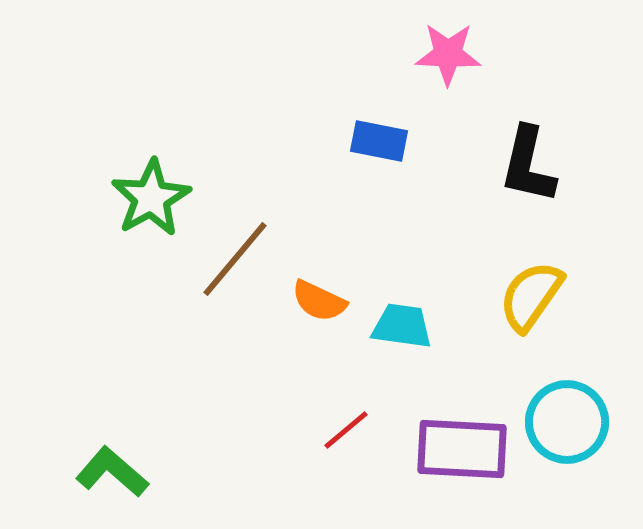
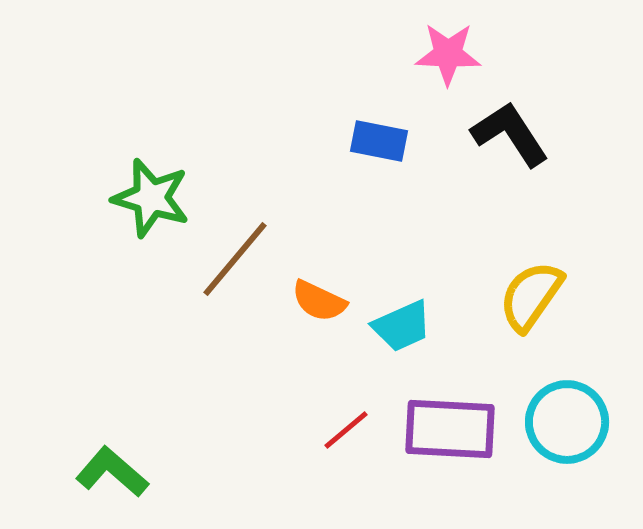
black L-shape: moved 18 px left, 31 px up; rotated 134 degrees clockwise
green star: rotated 26 degrees counterclockwise
cyan trapezoid: rotated 148 degrees clockwise
purple rectangle: moved 12 px left, 20 px up
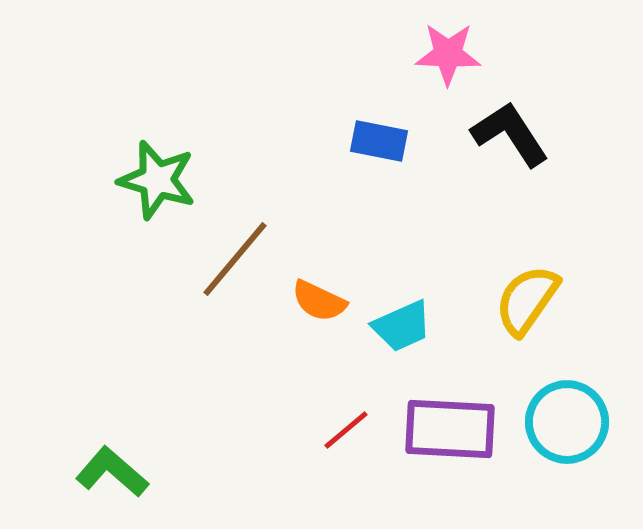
green star: moved 6 px right, 18 px up
yellow semicircle: moved 4 px left, 4 px down
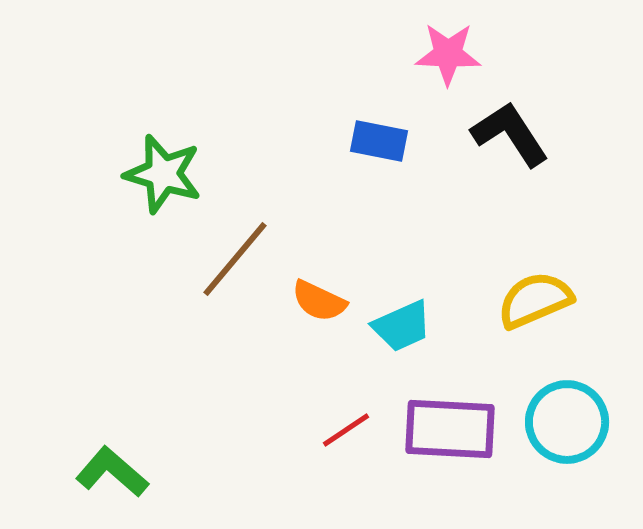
green star: moved 6 px right, 6 px up
yellow semicircle: moved 8 px right; rotated 32 degrees clockwise
red line: rotated 6 degrees clockwise
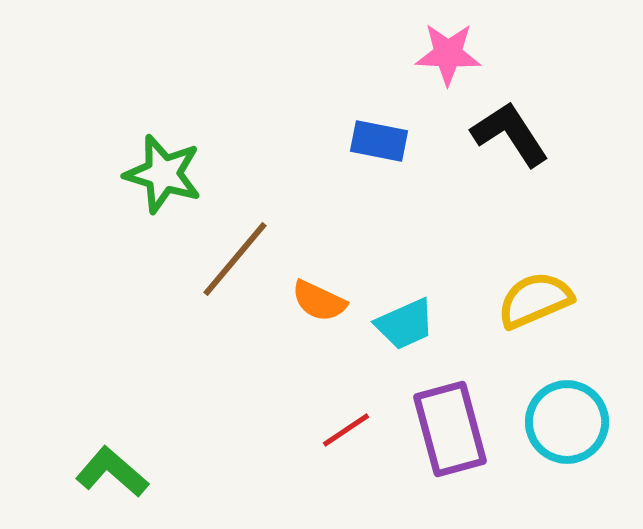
cyan trapezoid: moved 3 px right, 2 px up
purple rectangle: rotated 72 degrees clockwise
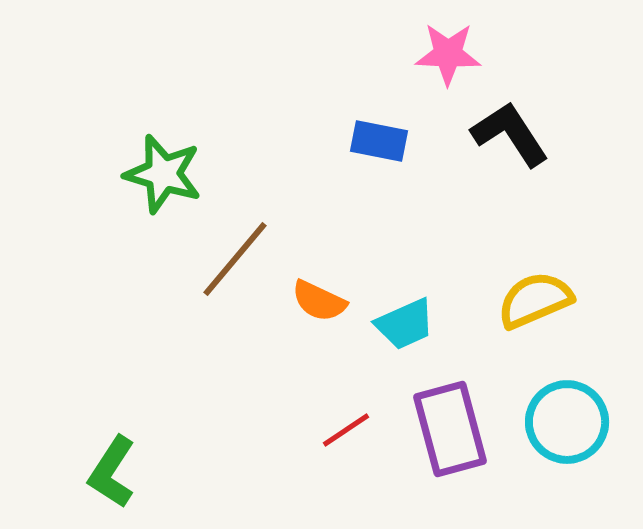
green L-shape: rotated 98 degrees counterclockwise
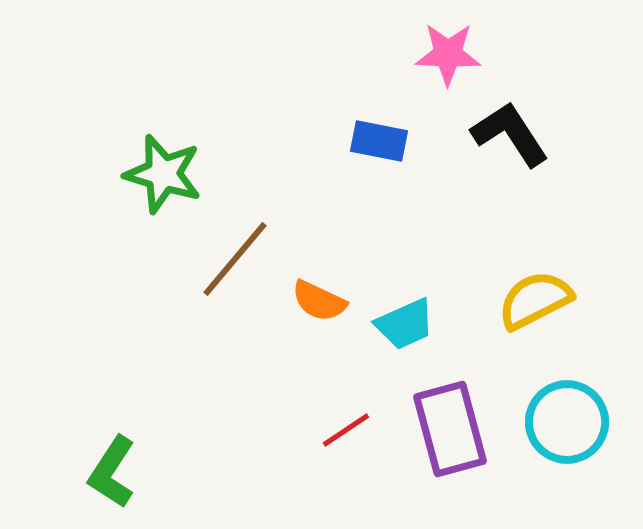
yellow semicircle: rotated 4 degrees counterclockwise
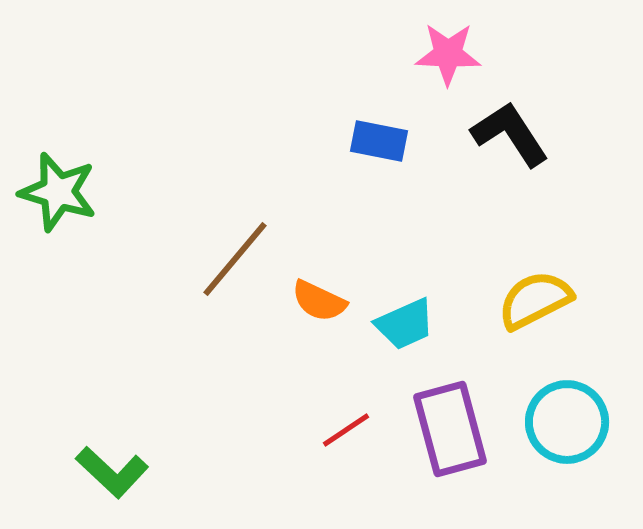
green star: moved 105 px left, 18 px down
green L-shape: rotated 80 degrees counterclockwise
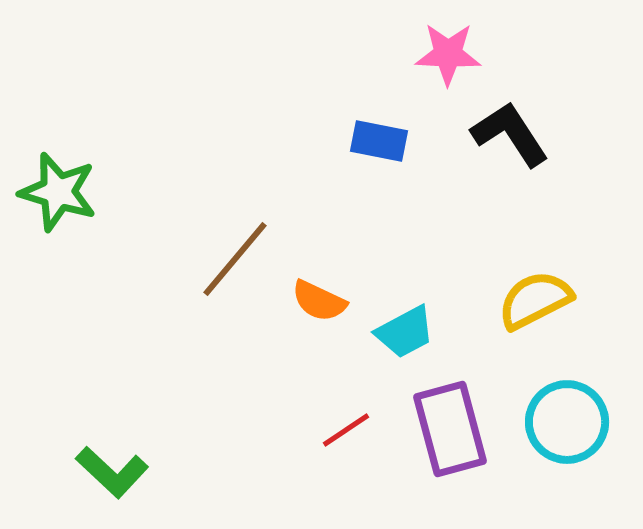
cyan trapezoid: moved 8 px down; rotated 4 degrees counterclockwise
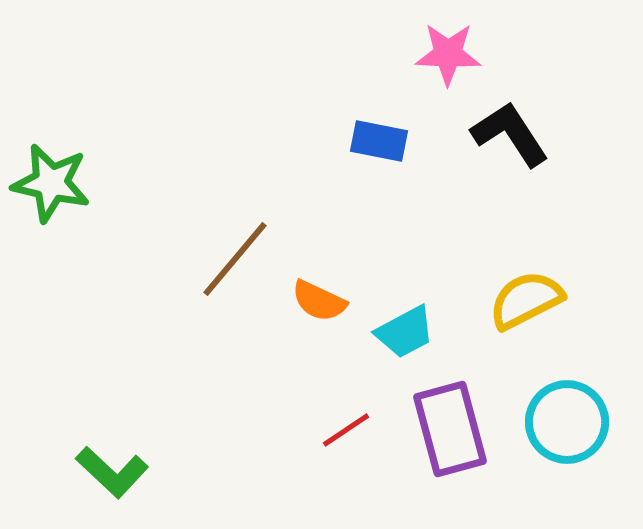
green star: moved 7 px left, 9 px up; rotated 4 degrees counterclockwise
yellow semicircle: moved 9 px left
